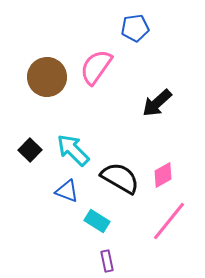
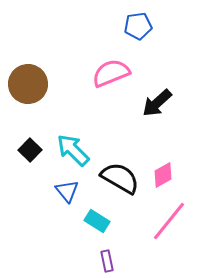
blue pentagon: moved 3 px right, 2 px up
pink semicircle: moved 15 px right, 6 px down; rotated 33 degrees clockwise
brown circle: moved 19 px left, 7 px down
blue triangle: rotated 30 degrees clockwise
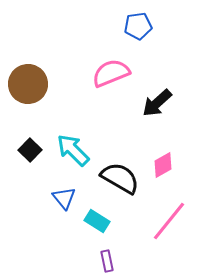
pink diamond: moved 10 px up
blue triangle: moved 3 px left, 7 px down
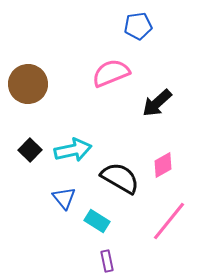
cyan arrow: rotated 123 degrees clockwise
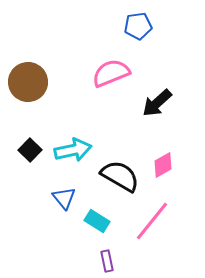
brown circle: moved 2 px up
black semicircle: moved 2 px up
pink line: moved 17 px left
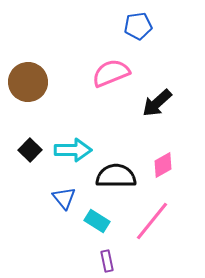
cyan arrow: rotated 12 degrees clockwise
black semicircle: moved 4 px left; rotated 30 degrees counterclockwise
